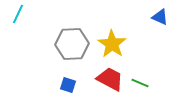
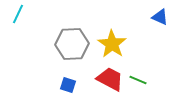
green line: moved 2 px left, 3 px up
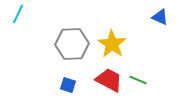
red trapezoid: moved 1 px left, 1 px down
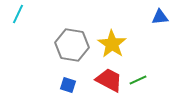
blue triangle: rotated 30 degrees counterclockwise
gray hexagon: moved 1 px down; rotated 12 degrees clockwise
green line: rotated 48 degrees counterclockwise
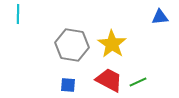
cyan line: rotated 24 degrees counterclockwise
green line: moved 2 px down
blue square: rotated 14 degrees counterclockwise
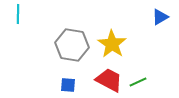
blue triangle: rotated 24 degrees counterclockwise
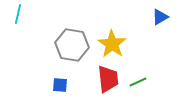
cyan line: rotated 12 degrees clockwise
red trapezoid: moved 1 px left, 1 px up; rotated 56 degrees clockwise
blue square: moved 8 px left
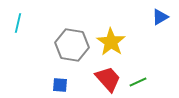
cyan line: moved 9 px down
yellow star: moved 1 px left, 2 px up
red trapezoid: rotated 36 degrees counterclockwise
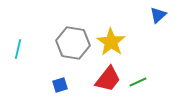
blue triangle: moved 2 px left, 2 px up; rotated 12 degrees counterclockwise
cyan line: moved 26 px down
gray hexagon: moved 1 px right, 2 px up
red trapezoid: rotated 80 degrees clockwise
blue square: rotated 21 degrees counterclockwise
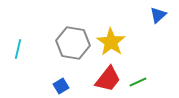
blue square: moved 1 px right, 1 px down; rotated 14 degrees counterclockwise
